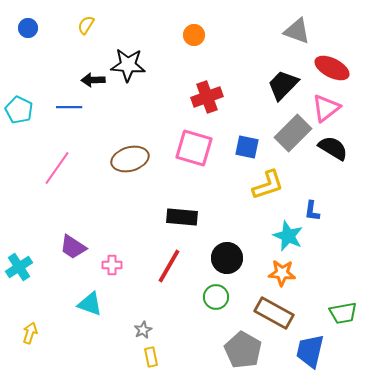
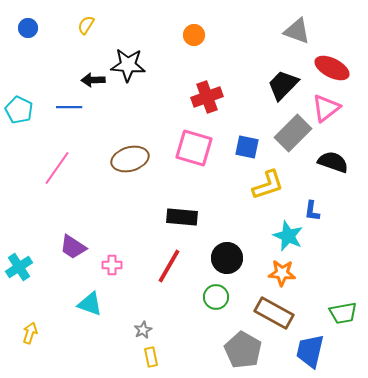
black semicircle: moved 14 px down; rotated 12 degrees counterclockwise
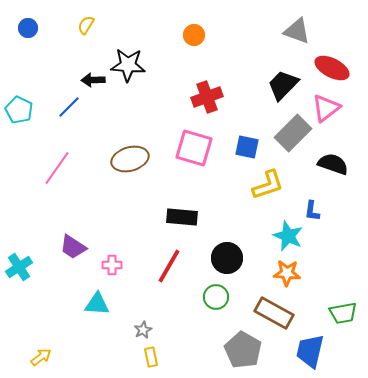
blue line: rotated 45 degrees counterclockwise
black semicircle: moved 2 px down
orange star: moved 5 px right
cyan triangle: moved 7 px right; rotated 16 degrees counterclockwise
yellow arrow: moved 11 px right, 24 px down; rotated 35 degrees clockwise
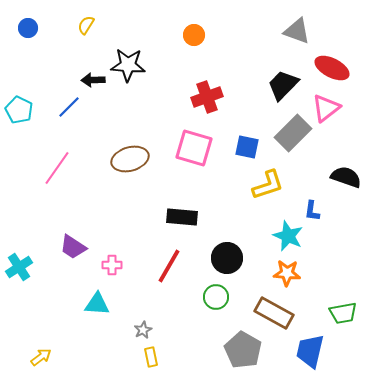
black semicircle: moved 13 px right, 13 px down
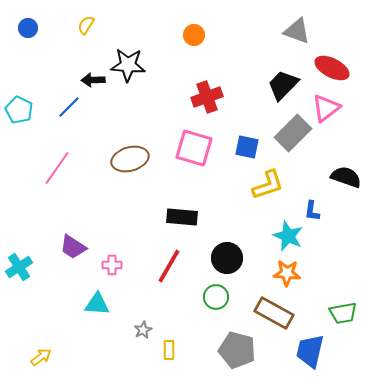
gray pentagon: moved 6 px left; rotated 15 degrees counterclockwise
yellow rectangle: moved 18 px right, 7 px up; rotated 12 degrees clockwise
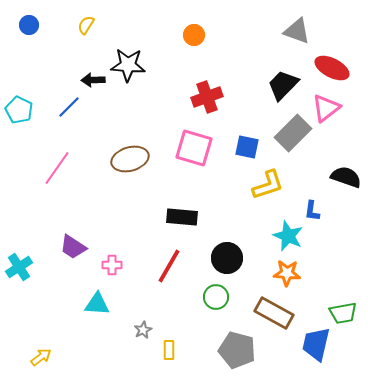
blue circle: moved 1 px right, 3 px up
blue trapezoid: moved 6 px right, 7 px up
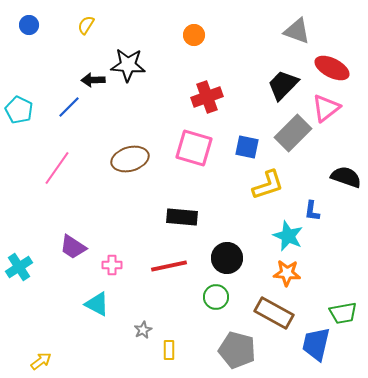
red line: rotated 48 degrees clockwise
cyan triangle: rotated 24 degrees clockwise
yellow arrow: moved 4 px down
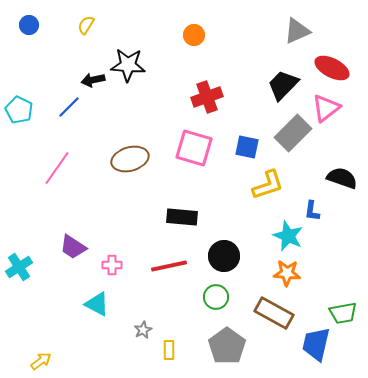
gray triangle: rotated 44 degrees counterclockwise
black arrow: rotated 10 degrees counterclockwise
black semicircle: moved 4 px left, 1 px down
black circle: moved 3 px left, 2 px up
gray pentagon: moved 10 px left, 4 px up; rotated 21 degrees clockwise
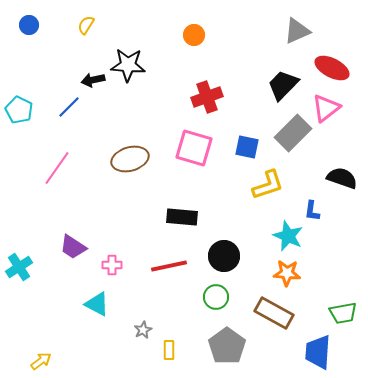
blue trapezoid: moved 2 px right, 8 px down; rotated 9 degrees counterclockwise
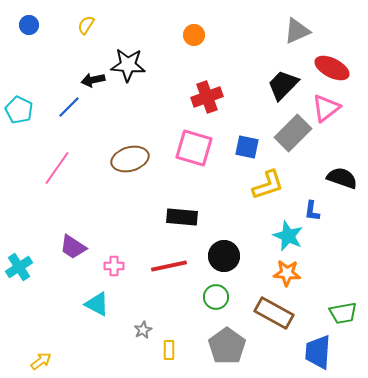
pink cross: moved 2 px right, 1 px down
